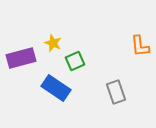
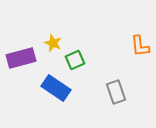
green square: moved 1 px up
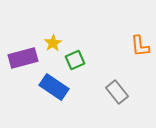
yellow star: rotated 18 degrees clockwise
purple rectangle: moved 2 px right
blue rectangle: moved 2 px left, 1 px up
gray rectangle: moved 1 px right; rotated 20 degrees counterclockwise
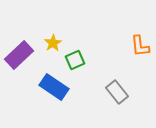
purple rectangle: moved 4 px left, 3 px up; rotated 28 degrees counterclockwise
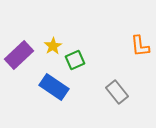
yellow star: moved 3 px down
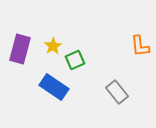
purple rectangle: moved 1 px right, 6 px up; rotated 32 degrees counterclockwise
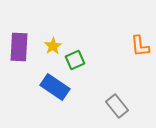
purple rectangle: moved 1 px left, 2 px up; rotated 12 degrees counterclockwise
blue rectangle: moved 1 px right
gray rectangle: moved 14 px down
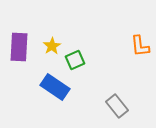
yellow star: moved 1 px left
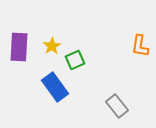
orange L-shape: rotated 15 degrees clockwise
blue rectangle: rotated 20 degrees clockwise
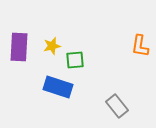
yellow star: rotated 18 degrees clockwise
green square: rotated 18 degrees clockwise
blue rectangle: moved 3 px right; rotated 36 degrees counterclockwise
